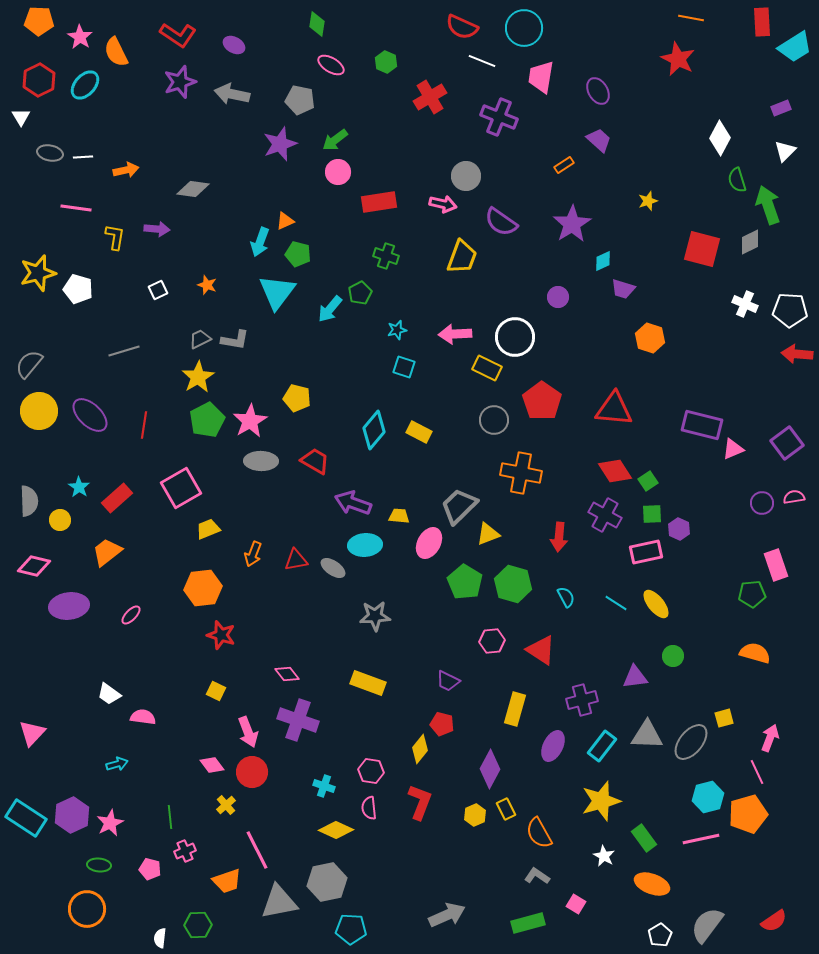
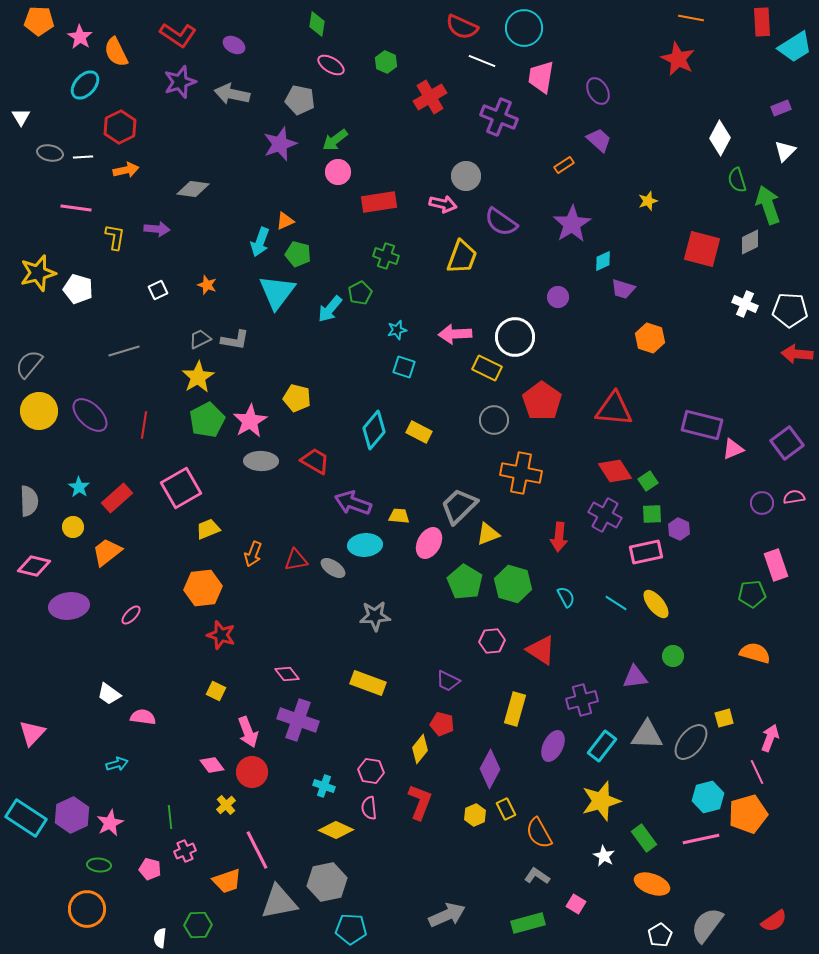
red hexagon at (39, 80): moved 81 px right, 47 px down
yellow circle at (60, 520): moved 13 px right, 7 px down
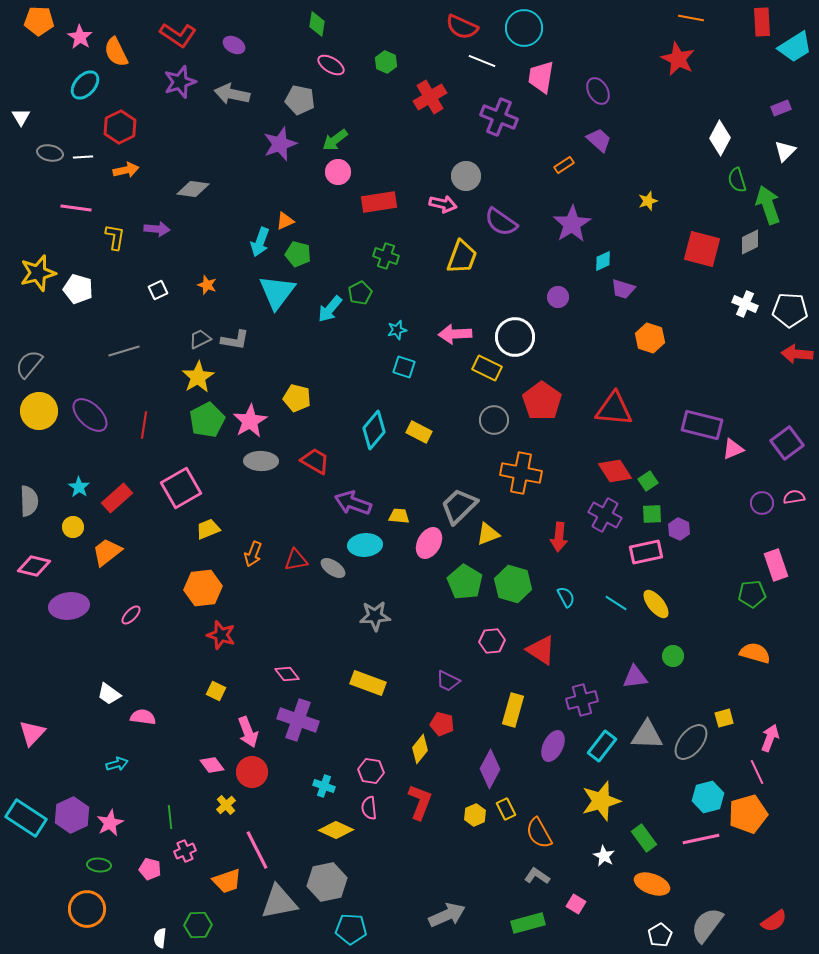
yellow rectangle at (515, 709): moved 2 px left, 1 px down
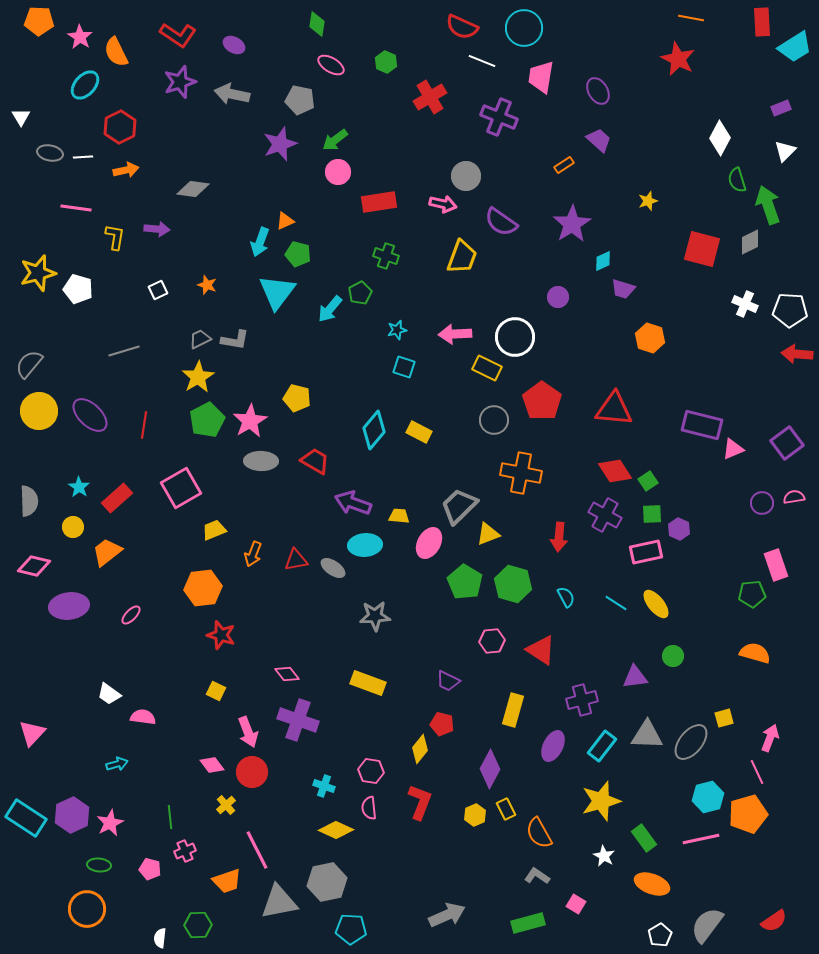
yellow trapezoid at (208, 529): moved 6 px right, 1 px down
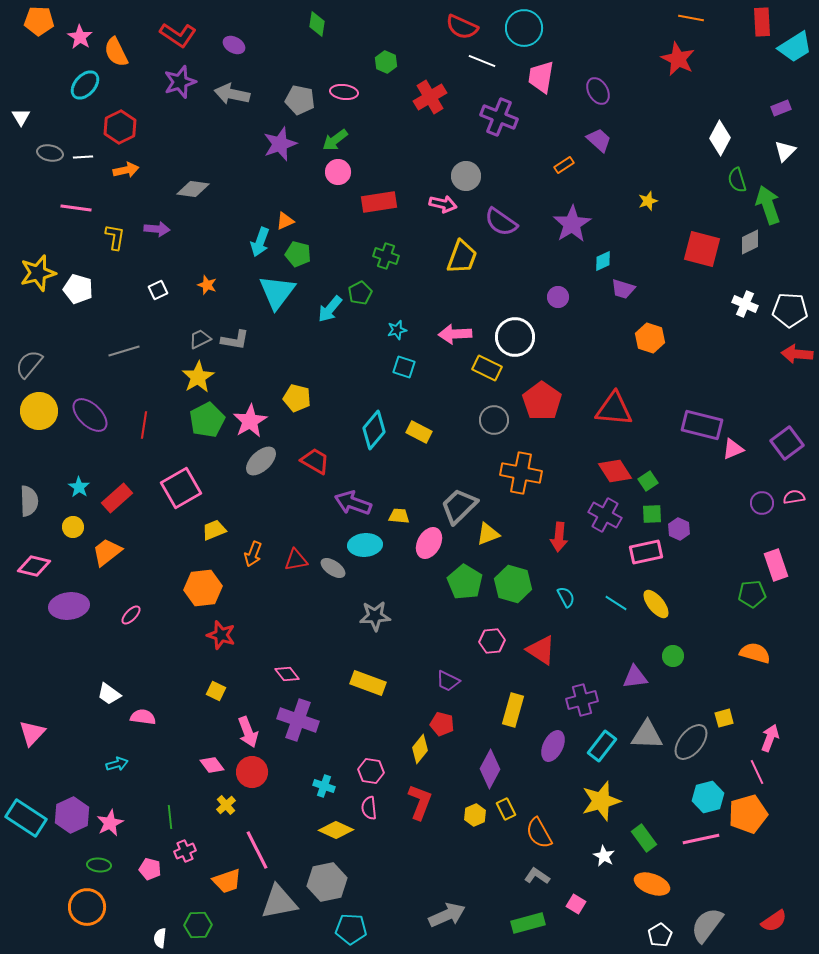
pink ellipse at (331, 65): moved 13 px right, 27 px down; rotated 24 degrees counterclockwise
gray ellipse at (261, 461): rotated 44 degrees counterclockwise
orange circle at (87, 909): moved 2 px up
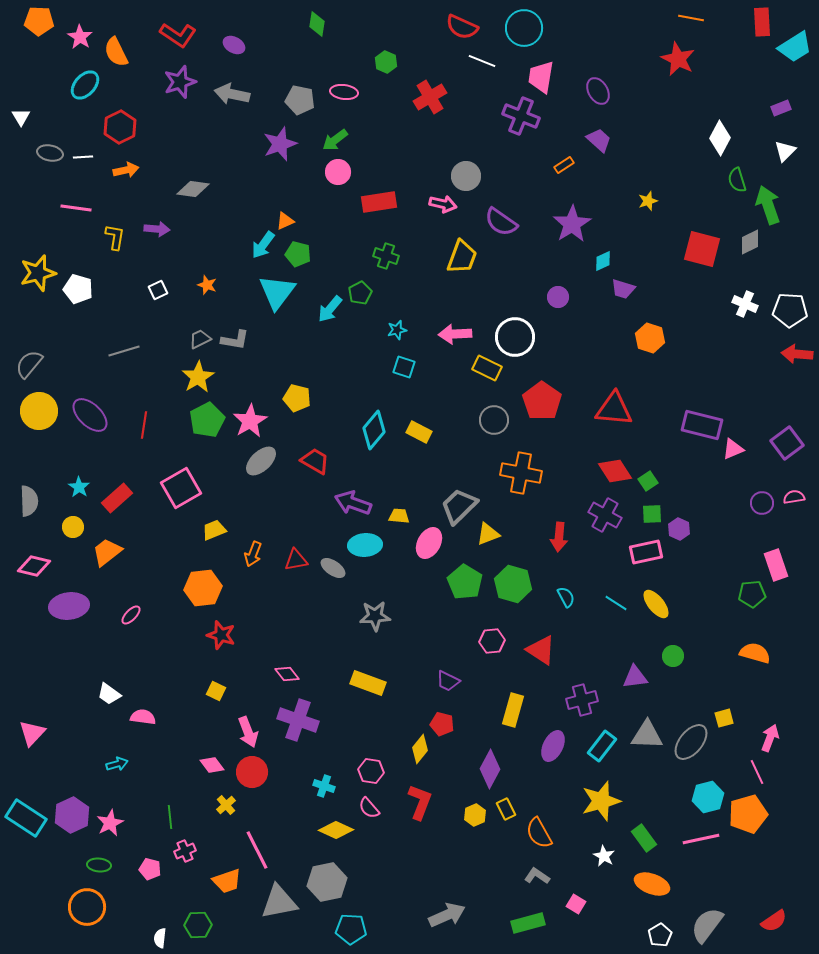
purple cross at (499, 117): moved 22 px right, 1 px up
cyan arrow at (260, 242): moved 3 px right, 3 px down; rotated 16 degrees clockwise
pink semicircle at (369, 808): rotated 35 degrees counterclockwise
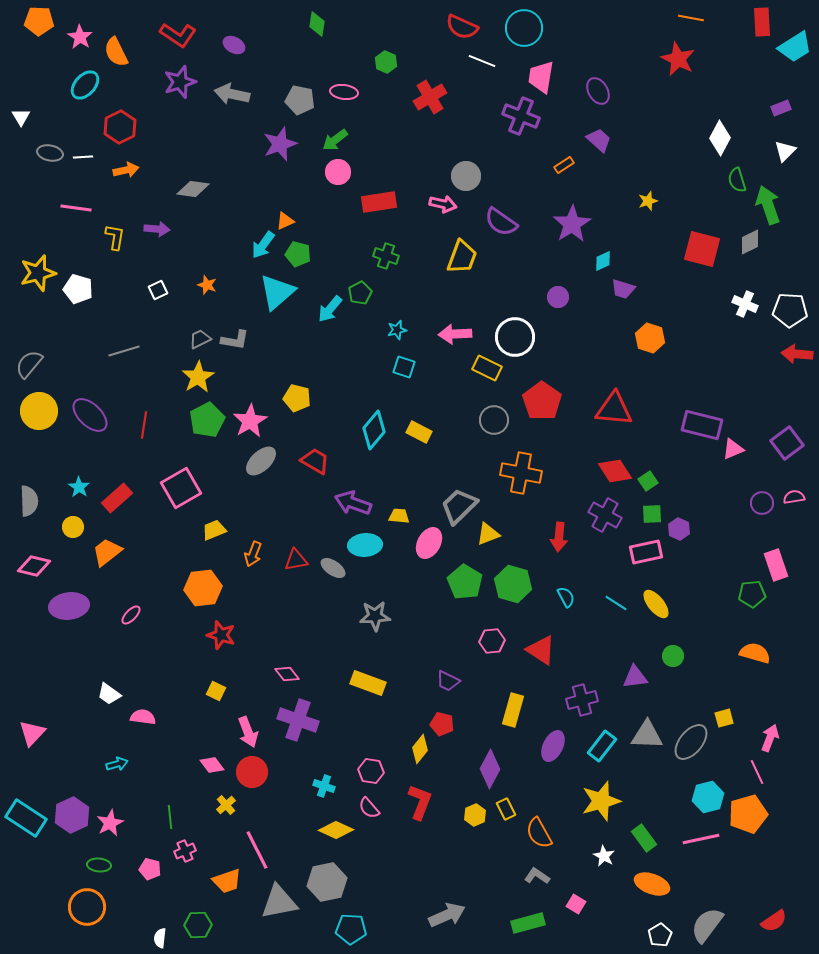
cyan triangle at (277, 292): rotated 12 degrees clockwise
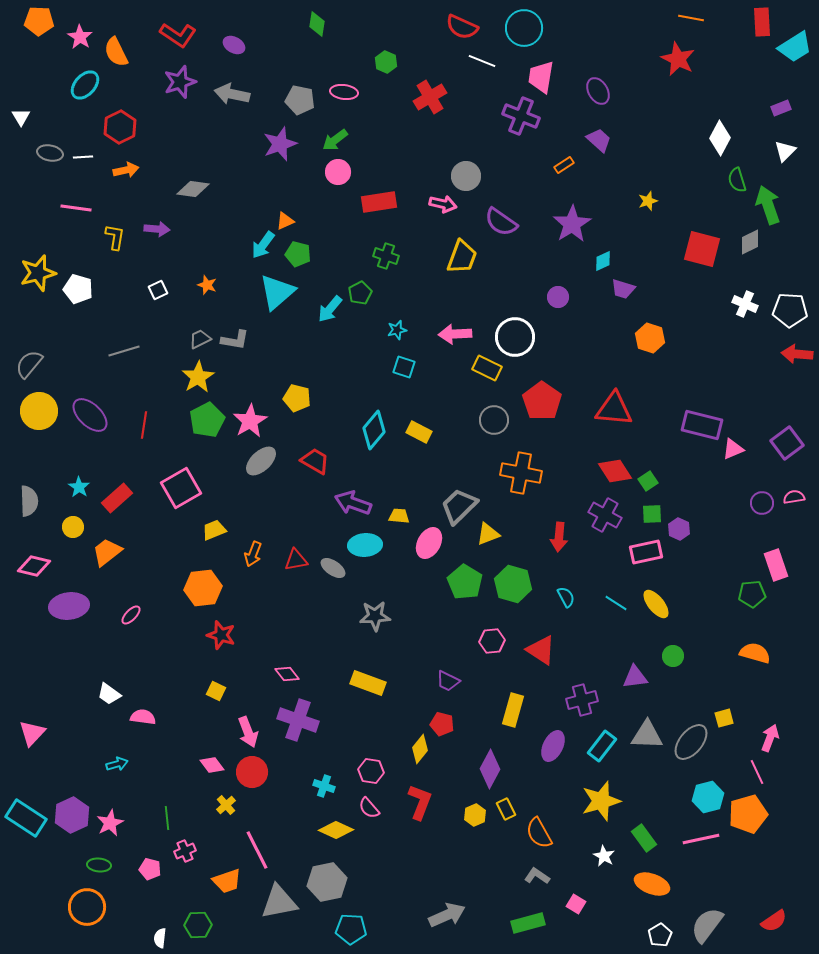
green line at (170, 817): moved 3 px left, 1 px down
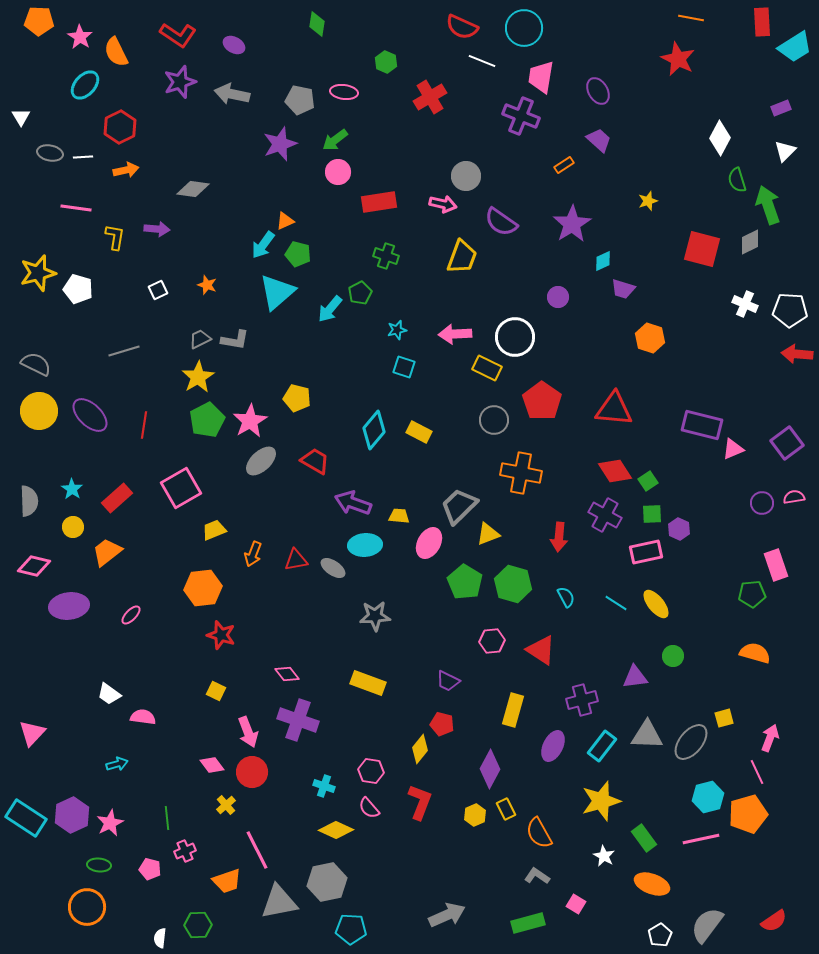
gray semicircle at (29, 364): moved 7 px right; rotated 76 degrees clockwise
cyan star at (79, 487): moved 7 px left, 2 px down
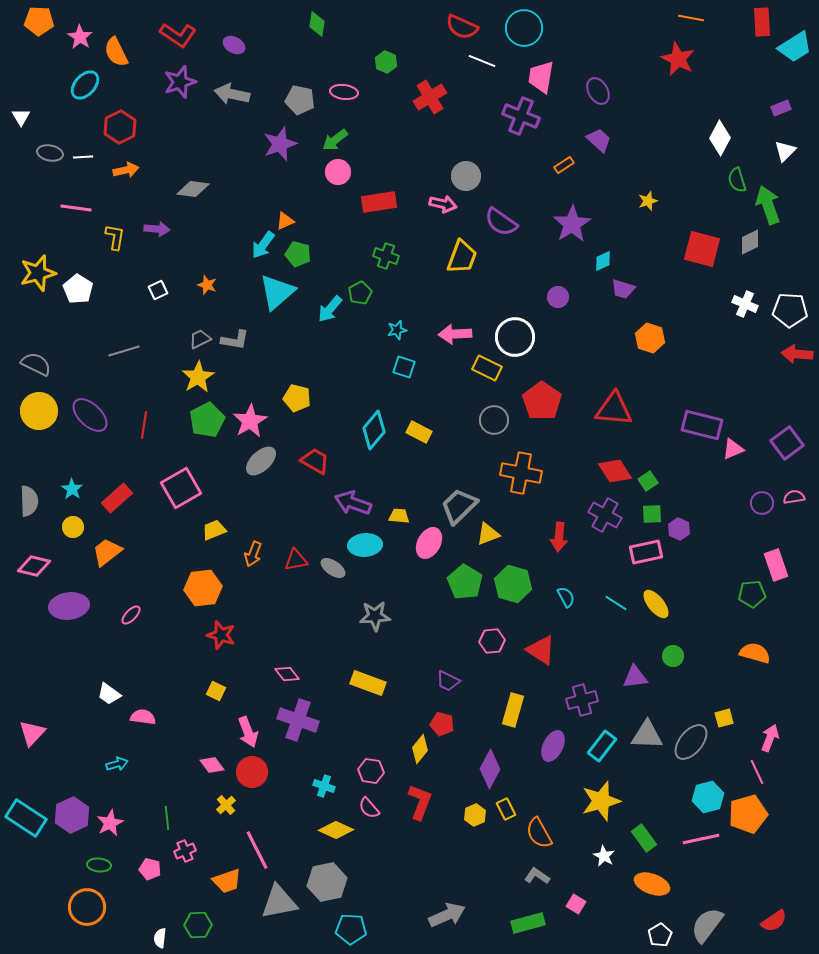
white pentagon at (78, 289): rotated 16 degrees clockwise
